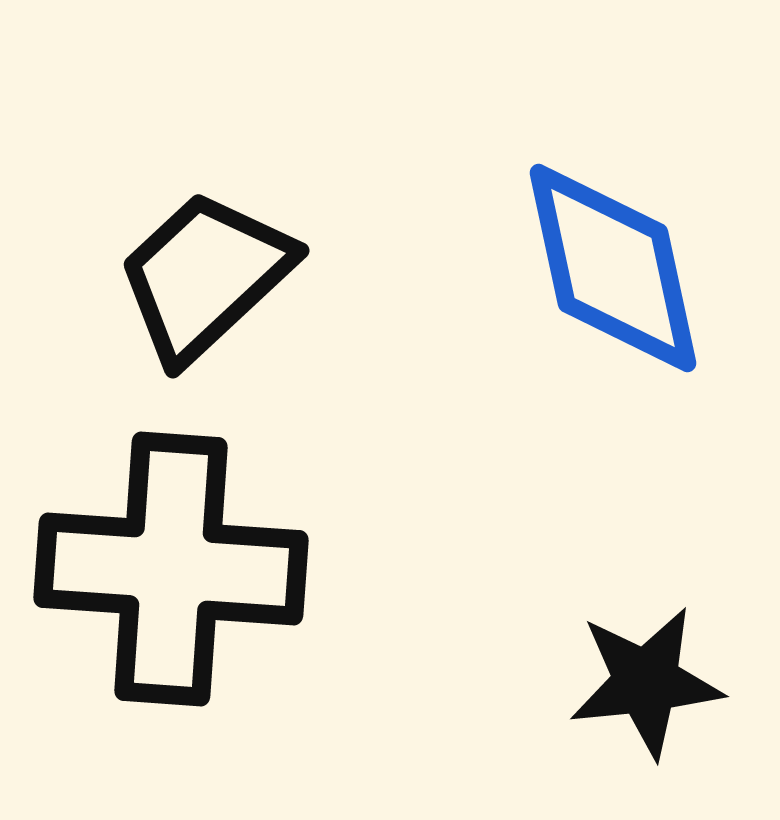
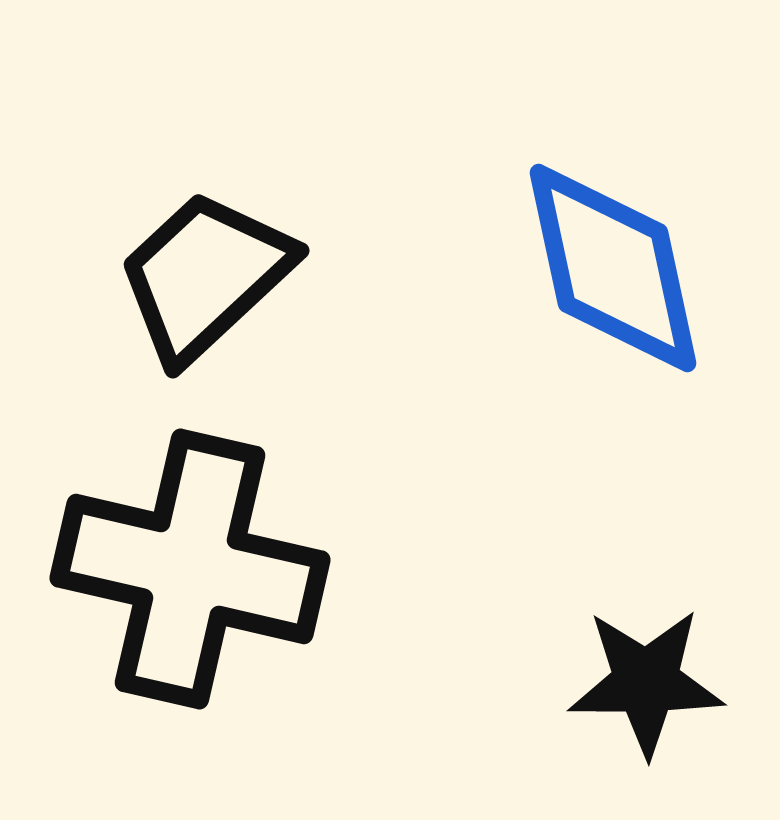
black cross: moved 19 px right; rotated 9 degrees clockwise
black star: rotated 6 degrees clockwise
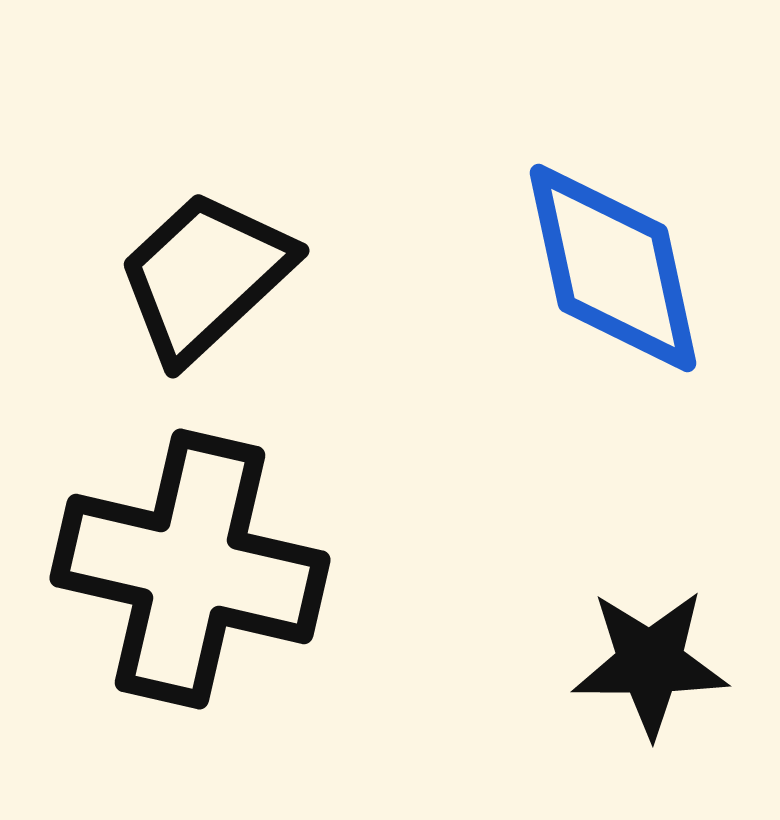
black star: moved 4 px right, 19 px up
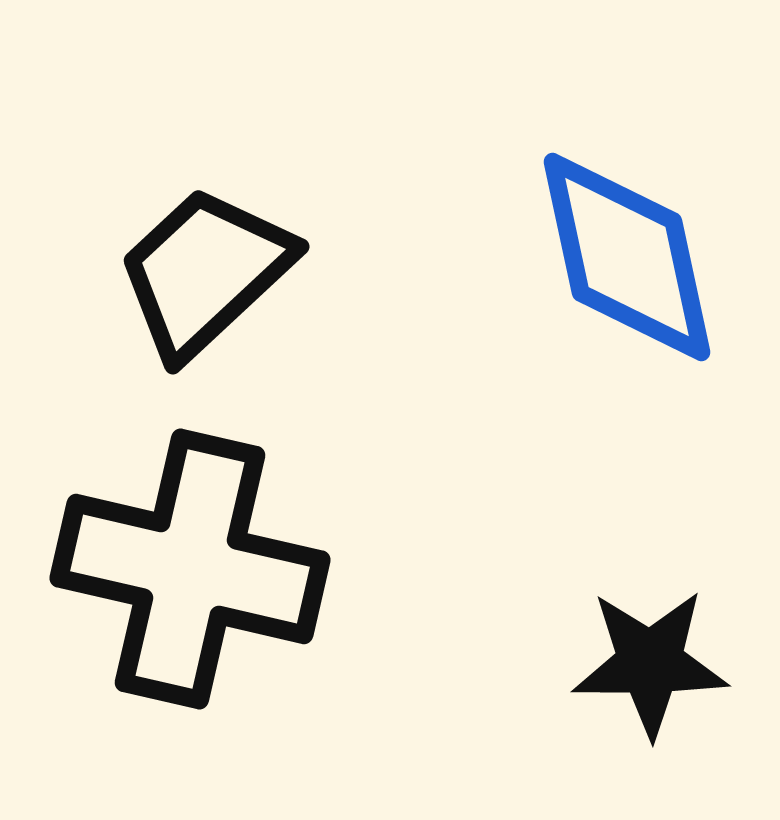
blue diamond: moved 14 px right, 11 px up
black trapezoid: moved 4 px up
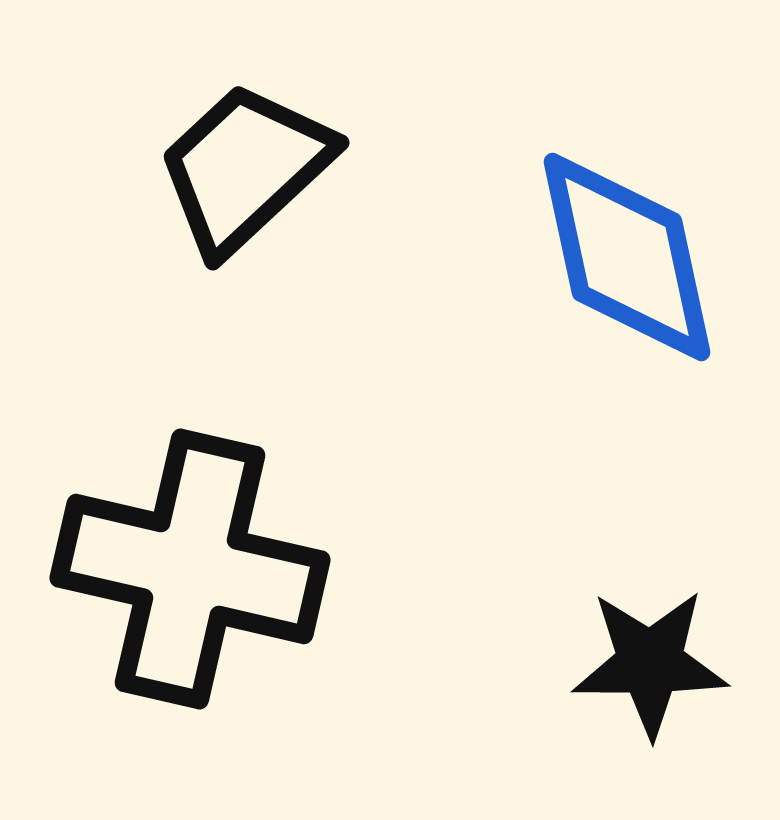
black trapezoid: moved 40 px right, 104 px up
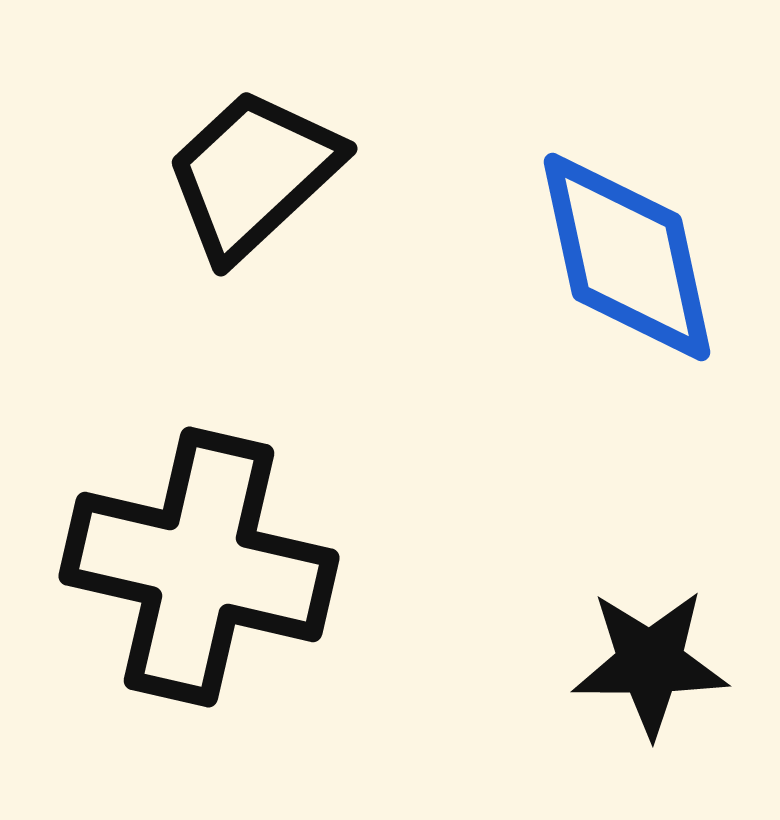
black trapezoid: moved 8 px right, 6 px down
black cross: moved 9 px right, 2 px up
